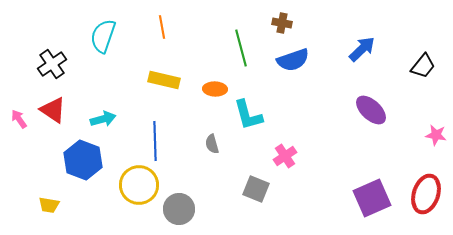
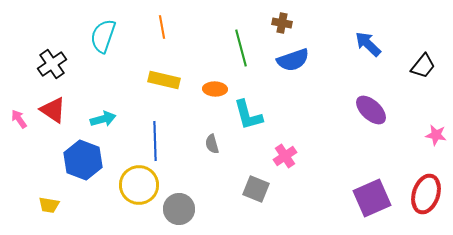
blue arrow: moved 6 px right, 5 px up; rotated 92 degrees counterclockwise
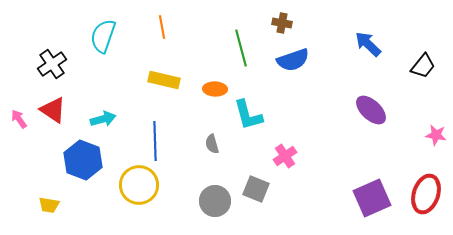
gray circle: moved 36 px right, 8 px up
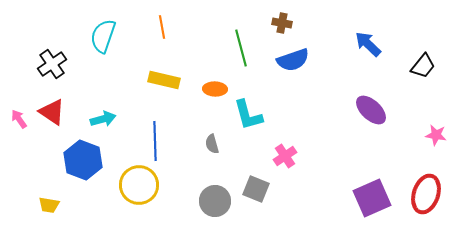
red triangle: moved 1 px left, 2 px down
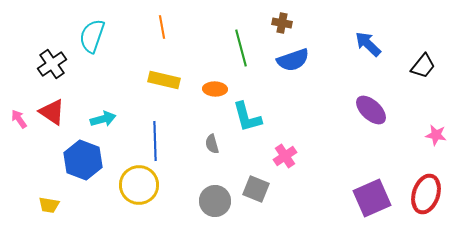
cyan semicircle: moved 11 px left
cyan L-shape: moved 1 px left, 2 px down
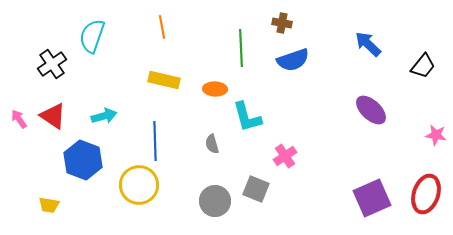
green line: rotated 12 degrees clockwise
red triangle: moved 1 px right, 4 px down
cyan arrow: moved 1 px right, 3 px up
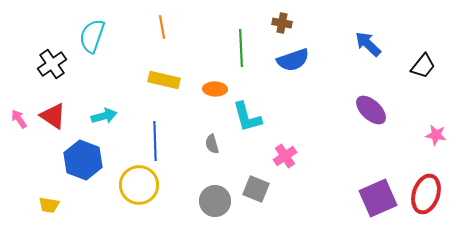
purple square: moved 6 px right
